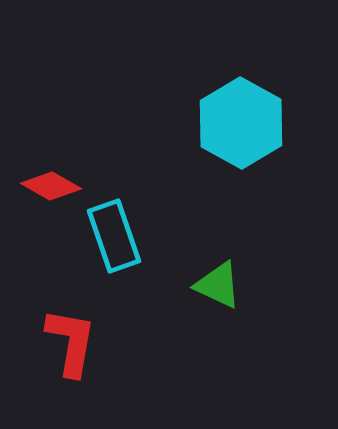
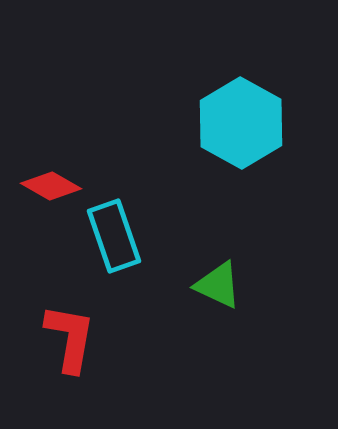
red L-shape: moved 1 px left, 4 px up
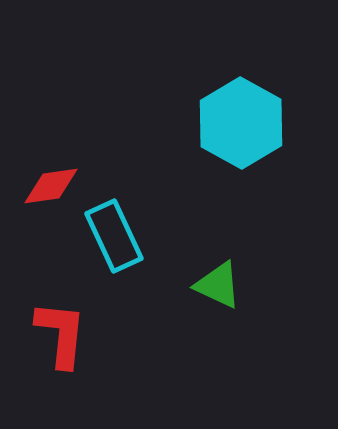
red diamond: rotated 38 degrees counterclockwise
cyan rectangle: rotated 6 degrees counterclockwise
red L-shape: moved 9 px left, 4 px up; rotated 4 degrees counterclockwise
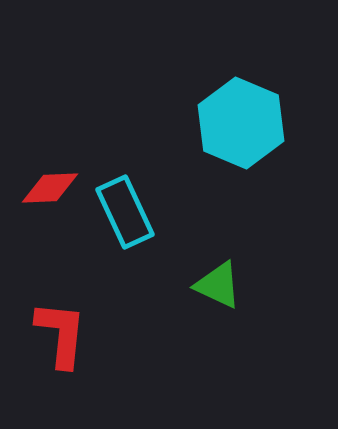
cyan hexagon: rotated 6 degrees counterclockwise
red diamond: moved 1 px left, 2 px down; rotated 6 degrees clockwise
cyan rectangle: moved 11 px right, 24 px up
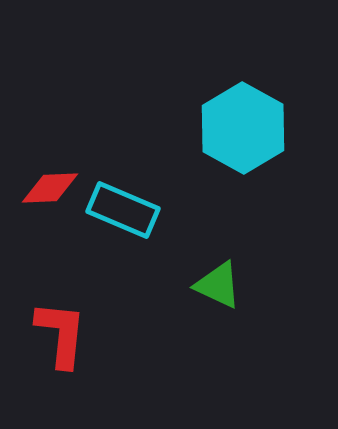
cyan hexagon: moved 2 px right, 5 px down; rotated 6 degrees clockwise
cyan rectangle: moved 2 px left, 2 px up; rotated 42 degrees counterclockwise
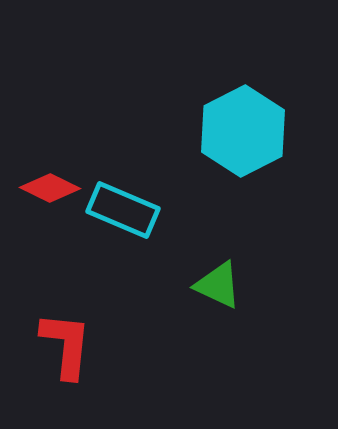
cyan hexagon: moved 3 px down; rotated 4 degrees clockwise
red diamond: rotated 28 degrees clockwise
red L-shape: moved 5 px right, 11 px down
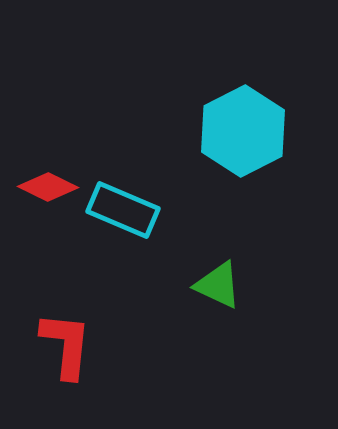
red diamond: moved 2 px left, 1 px up
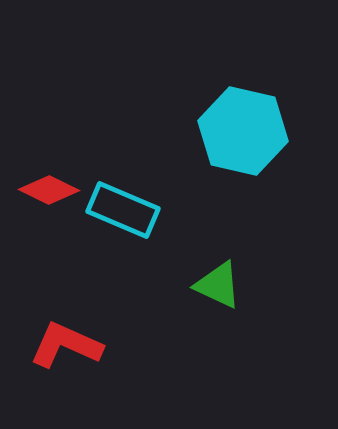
cyan hexagon: rotated 20 degrees counterclockwise
red diamond: moved 1 px right, 3 px down
red L-shape: rotated 72 degrees counterclockwise
